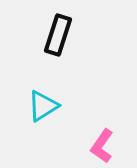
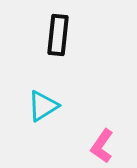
black rectangle: rotated 12 degrees counterclockwise
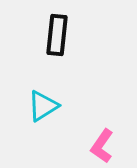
black rectangle: moved 1 px left
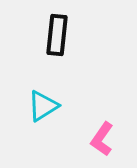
pink L-shape: moved 7 px up
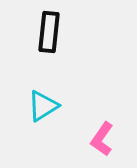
black rectangle: moved 8 px left, 3 px up
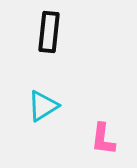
pink L-shape: moved 1 px right; rotated 28 degrees counterclockwise
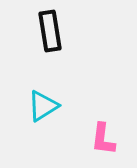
black rectangle: moved 1 px right, 1 px up; rotated 15 degrees counterclockwise
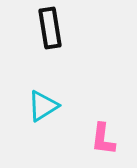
black rectangle: moved 3 px up
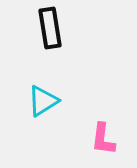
cyan triangle: moved 5 px up
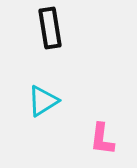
pink L-shape: moved 1 px left
